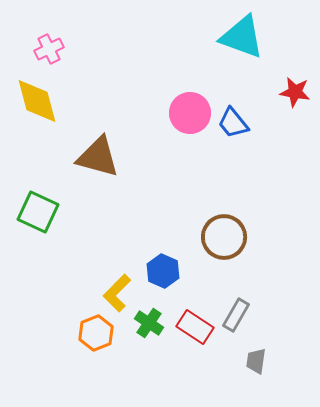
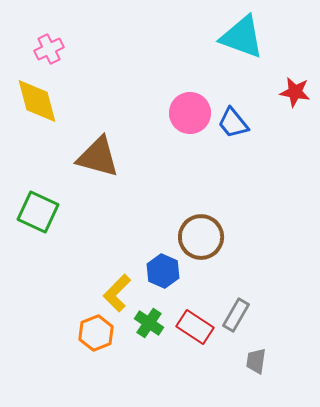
brown circle: moved 23 px left
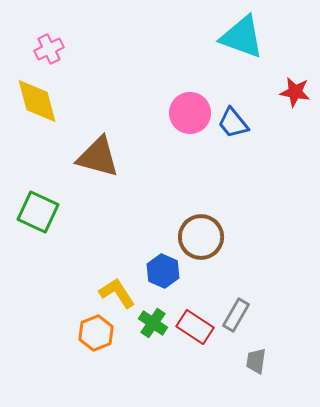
yellow L-shape: rotated 102 degrees clockwise
green cross: moved 4 px right
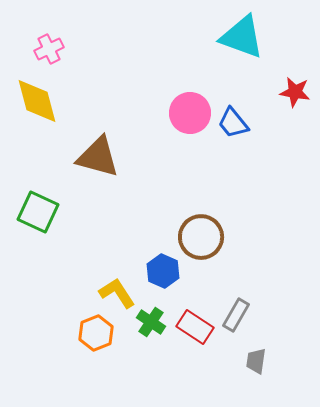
green cross: moved 2 px left, 1 px up
